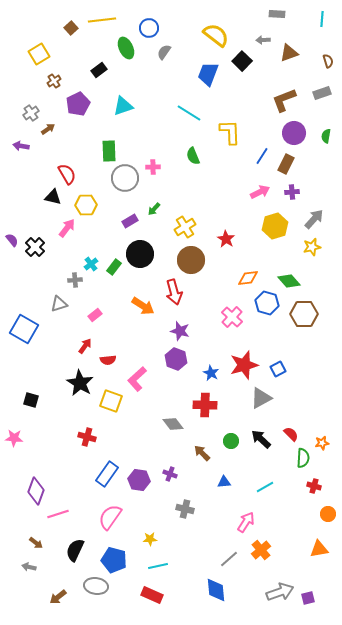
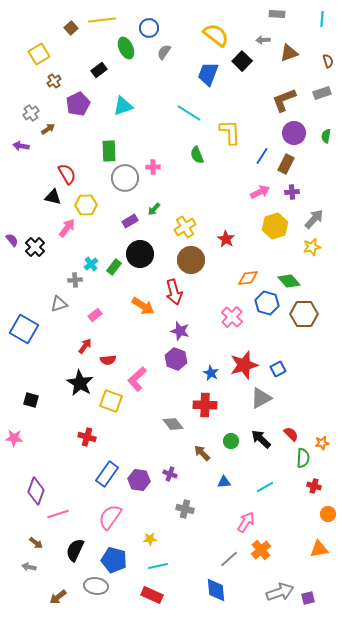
green semicircle at (193, 156): moved 4 px right, 1 px up
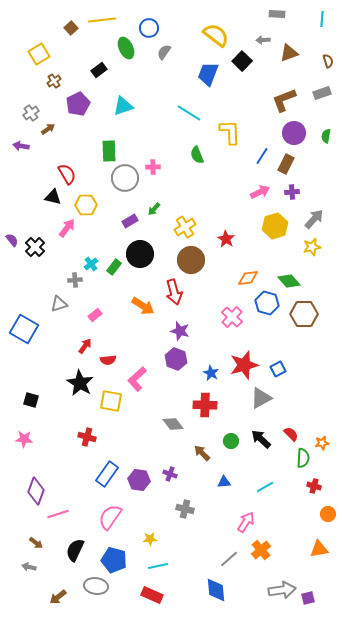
yellow square at (111, 401): rotated 10 degrees counterclockwise
pink star at (14, 438): moved 10 px right, 1 px down
gray arrow at (280, 592): moved 2 px right, 2 px up; rotated 12 degrees clockwise
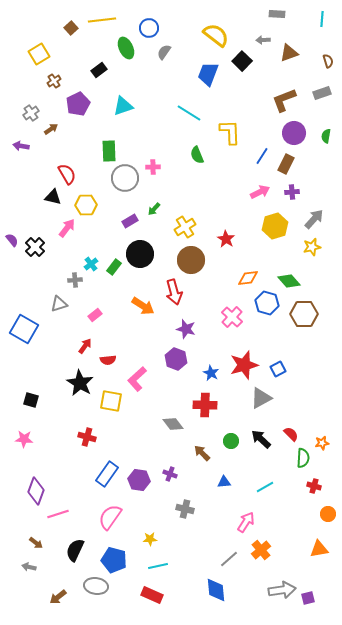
brown arrow at (48, 129): moved 3 px right
purple star at (180, 331): moved 6 px right, 2 px up
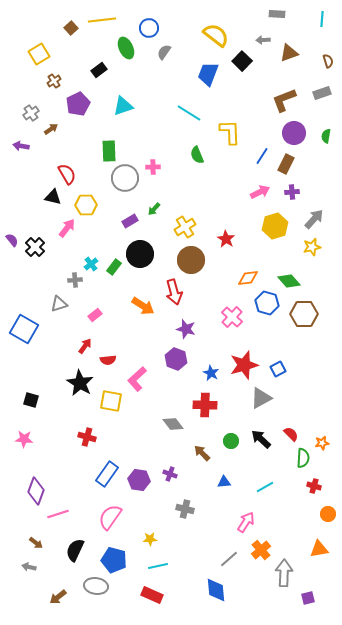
gray arrow at (282, 590): moved 2 px right, 17 px up; rotated 80 degrees counterclockwise
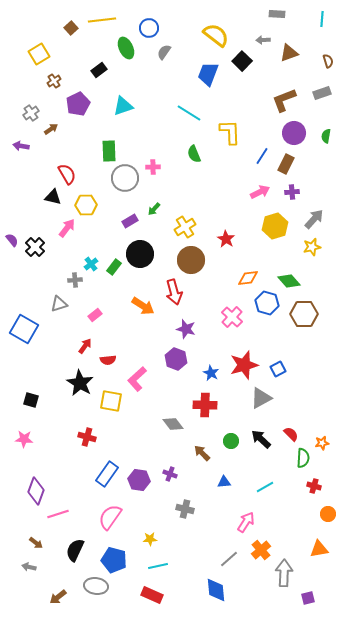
green semicircle at (197, 155): moved 3 px left, 1 px up
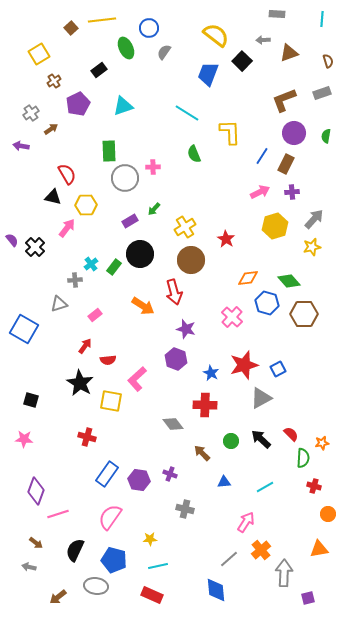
cyan line at (189, 113): moved 2 px left
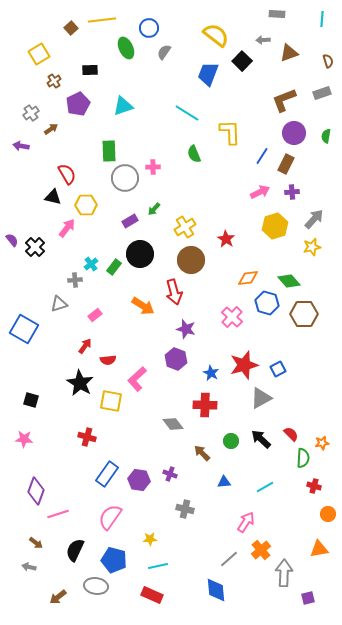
black rectangle at (99, 70): moved 9 px left; rotated 35 degrees clockwise
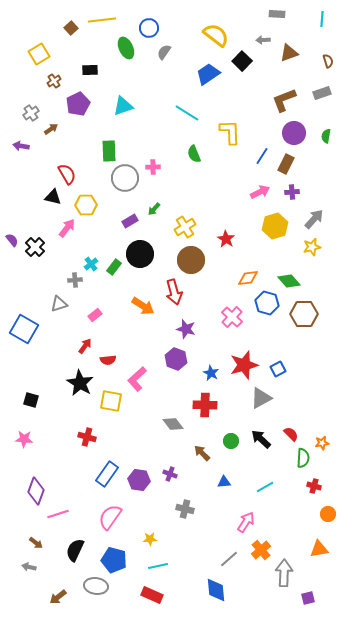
blue trapezoid at (208, 74): rotated 35 degrees clockwise
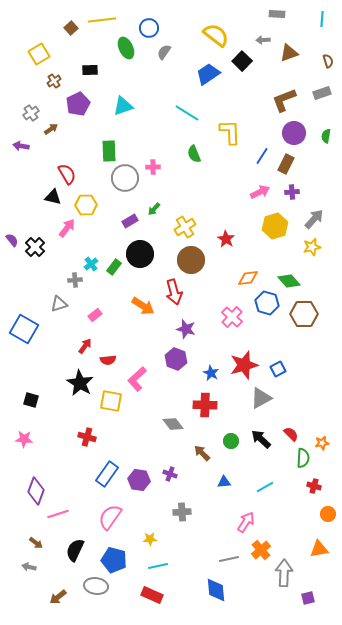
gray cross at (185, 509): moved 3 px left, 3 px down; rotated 18 degrees counterclockwise
gray line at (229, 559): rotated 30 degrees clockwise
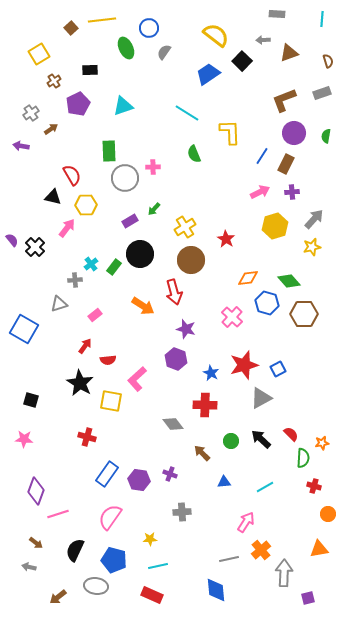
red semicircle at (67, 174): moved 5 px right, 1 px down
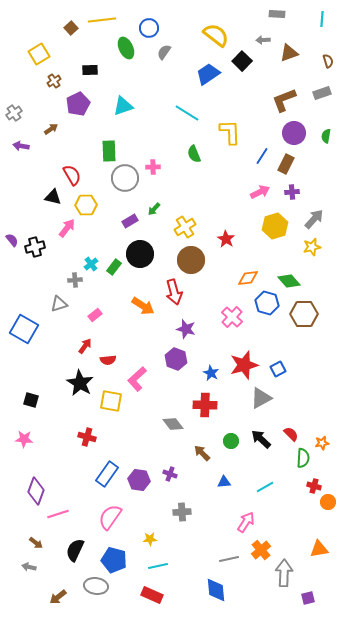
gray cross at (31, 113): moved 17 px left
black cross at (35, 247): rotated 30 degrees clockwise
orange circle at (328, 514): moved 12 px up
